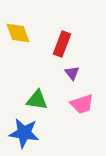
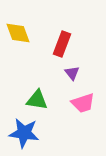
pink trapezoid: moved 1 px right, 1 px up
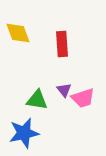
red rectangle: rotated 25 degrees counterclockwise
purple triangle: moved 8 px left, 17 px down
pink trapezoid: moved 5 px up
blue star: rotated 20 degrees counterclockwise
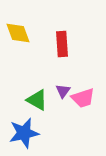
purple triangle: moved 1 px left, 1 px down; rotated 14 degrees clockwise
green triangle: rotated 20 degrees clockwise
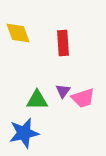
red rectangle: moved 1 px right, 1 px up
green triangle: rotated 30 degrees counterclockwise
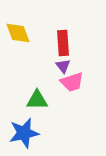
purple triangle: moved 25 px up; rotated 14 degrees counterclockwise
pink trapezoid: moved 11 px left, 16 px up
